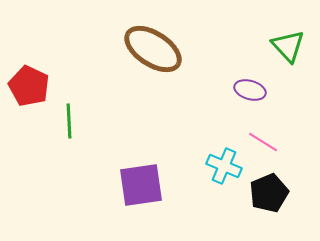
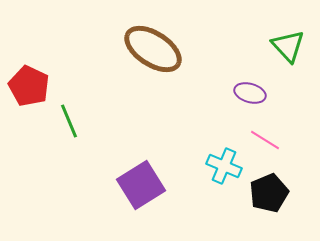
purple ellipse: moved 3 px down
green line: rotated 20 degrees counterclockwise
pink line: moved 2 px right, 2 px up
purple square: rotated 24 degrees counterclockwise
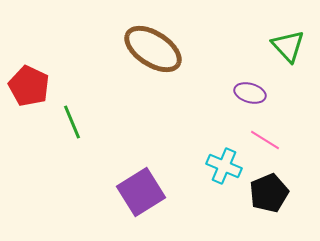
green line: moved 3 px right, 1 px down
purple square: moved 7 px down
